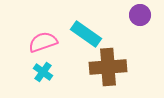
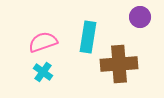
purple circle: moved 2 px down
cyan rectangle: moved 2 px right, 3 px down; rotated 64 degrees clockwise
brown cross: moved 11 px right, 3 px up
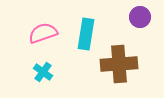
cyan rectangle: moved 2 px left, 3 px up
pink semicircle: moved 9 px up
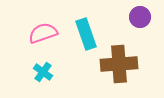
cyan rectangle: rotated 28 degrees counterclockwise
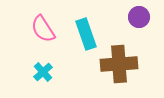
purple circle: moved 1 px left
pink semicircle: moved 4 px up; rotated 104 degrees counterclockwise
cyan cross: rotated 12 degrees clockwise
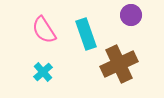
purple circle: moved 8 px left, 2 px up
pink semicircle: moved 1 px right, 1 px down
brown cross: rotated 21 degrees counterclockwise
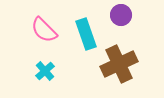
purple circle: moved 10 px left
pink semicircle: rotated 12 degrees counterclockwise
cyan cross: moved 2 px right, 1 px up
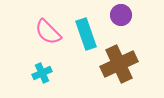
pink semicircle: moved 4 px right, 2 px down
cyan cross: moved 3 px left, 2 px down; rotated 18 degrees clockwise
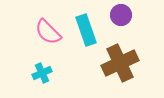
cyan rectangle: moved 4 px up
brown cross: moved 1 px right, 1 px up
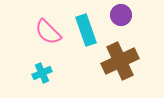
brown cross: moved 2 px up
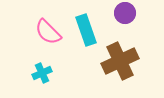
purple circle: moved 4 px right, 2 px up
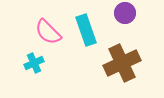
brown cross: moved 2 px right, 2 px down
cyan cross: moved 8 px left, 10 px up
